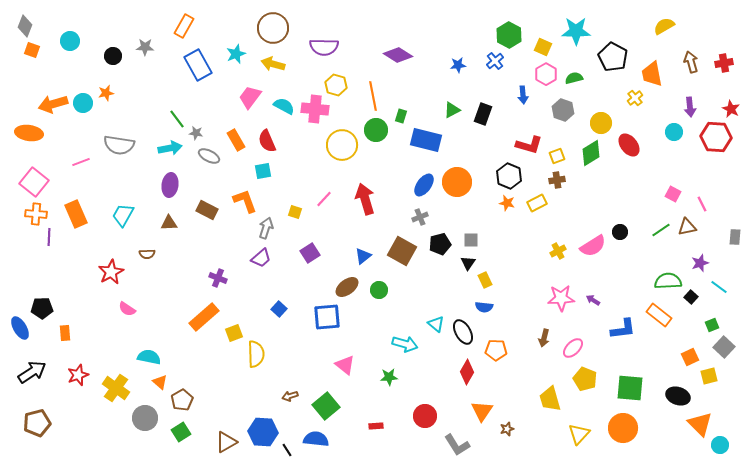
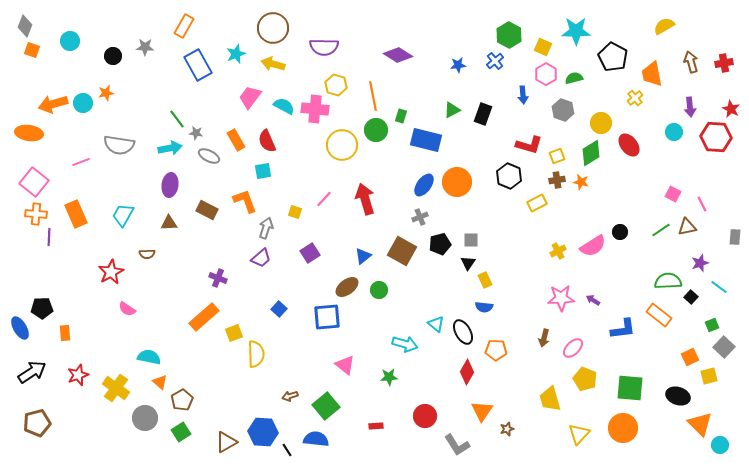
orange star at (507, 203): moved 74 px right, 21 px up
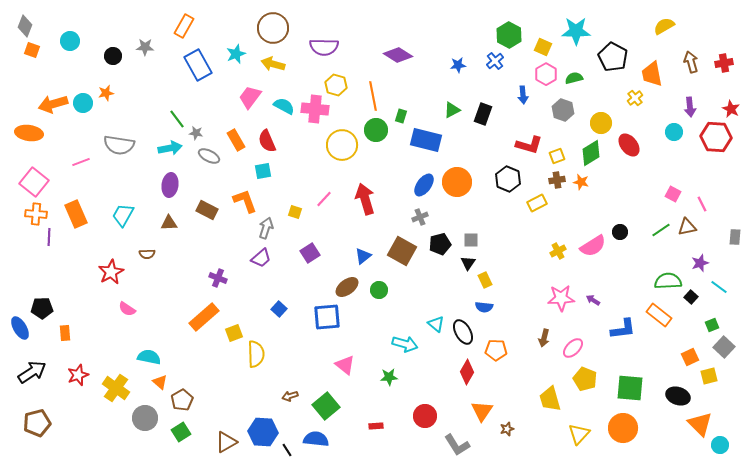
black hexagon at (509, 176): moved 1 px left, 3 px down
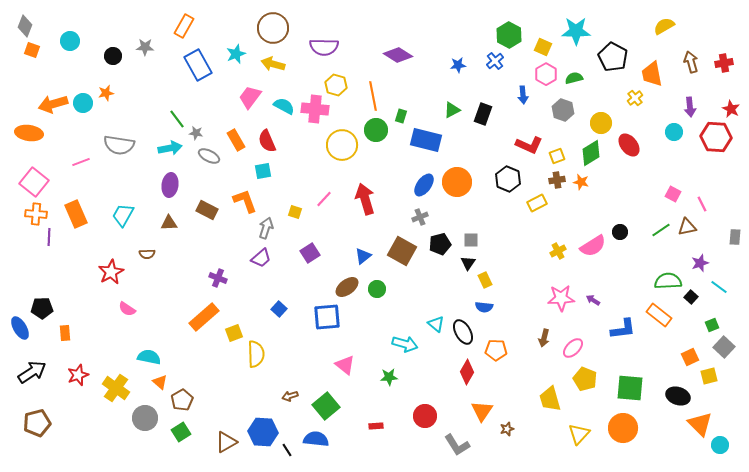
red L-shape at (529, 145): rotated 8 degrees clockwise
green circle at (379, 290): moved 2 px left, 1 px up
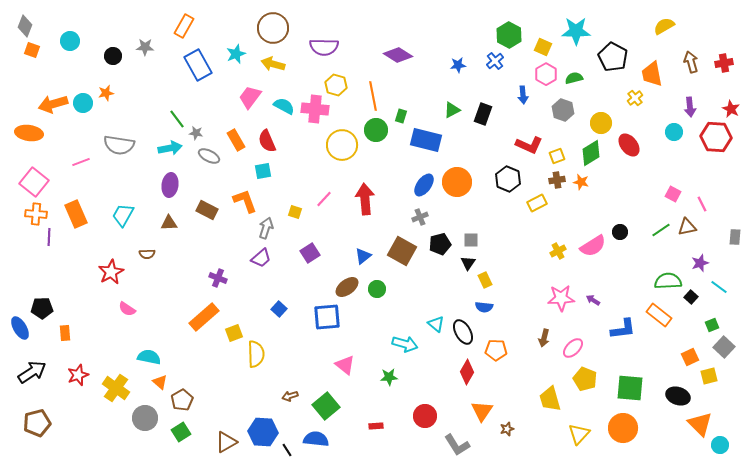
red arrow at (365, 199): rotated 12 degrees clockwise
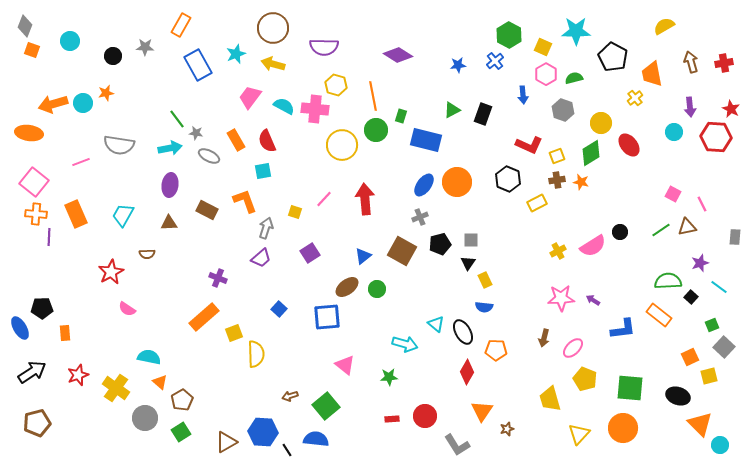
orange rectangle at (184, 26): moved 3 px left, 1 px up
red rectangle at (376, 426): moved 16 px right, 7 px up
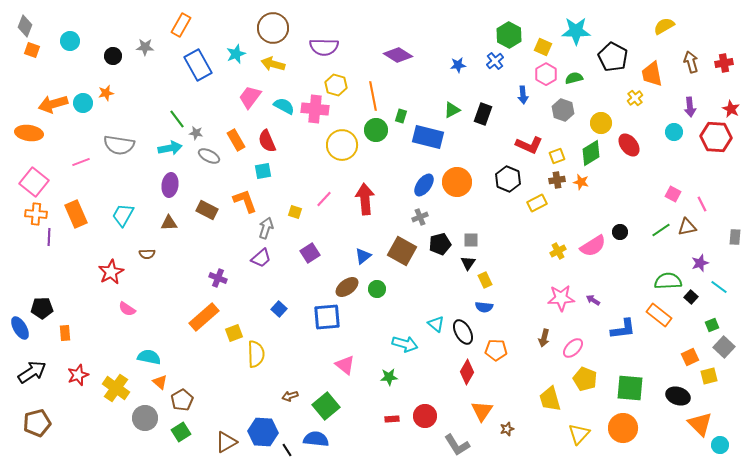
blue rectangle at (426, 140): moved 2 px right, 3 px up
